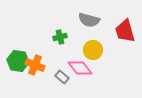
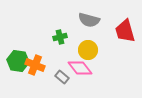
yellow circle: moved 5 px left
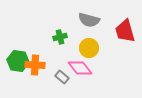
yellow circle: moved 1 px right, 2 px up
orange cross: rotated 18 degrees counterclockwise
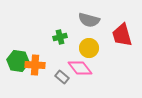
red trapezoid: moved 3 px left, 4 px down
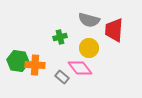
red trapezoid: moved 8 px left, 5 px up; rotated 20 degrees clockwise
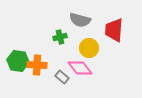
gray semicircle: moved 9 px left
orange cross: moved 2 px right
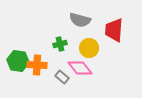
green cross: moved 7 px down
